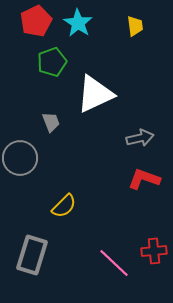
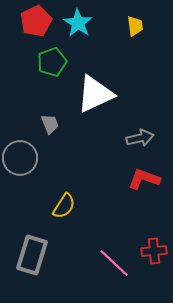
gray trapezoid: moved 1 px left, 2 px down
yellow semicircle: rotated 12 degrees counterclockwise
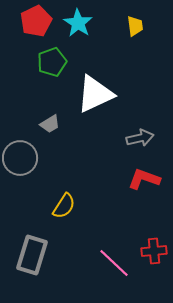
gray trapezoid: rotated 80 degrees clockwise
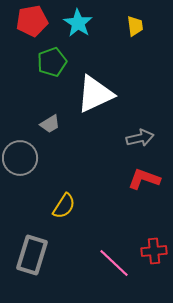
red pentagon: moved 4 px left; rotated 16 degrees clockwise
